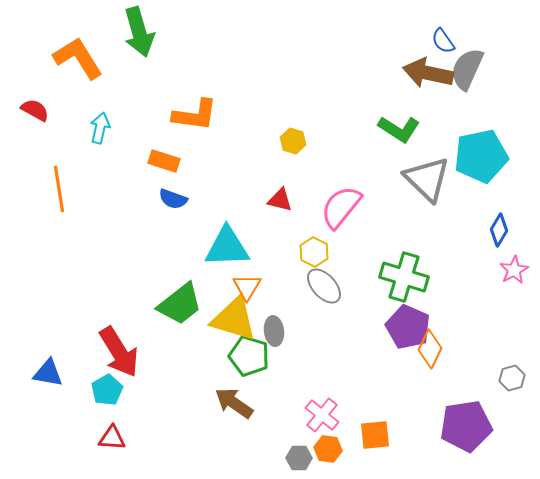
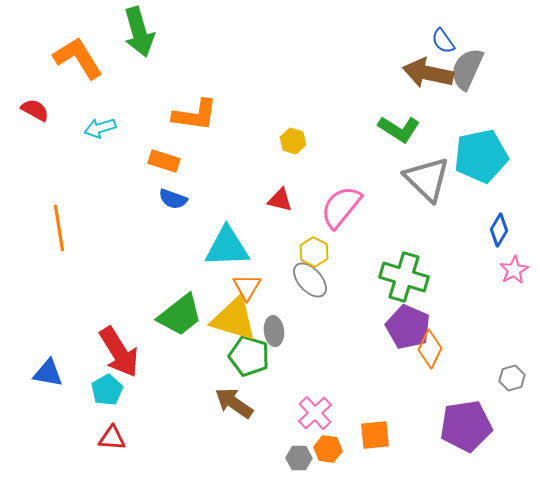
cyan arrow at (100, 128): rotated 120 degrees counterclockwise
orange line at (59, 189): moved 39 px down
gray ellipse at (324, 286): moved 14 px left, 6 px up
green trapezoid at (180, 304): moved 11 px down
pink cross at (322, 415): moved 7 px left, 2 px up; rotated 8 degrees clockwise
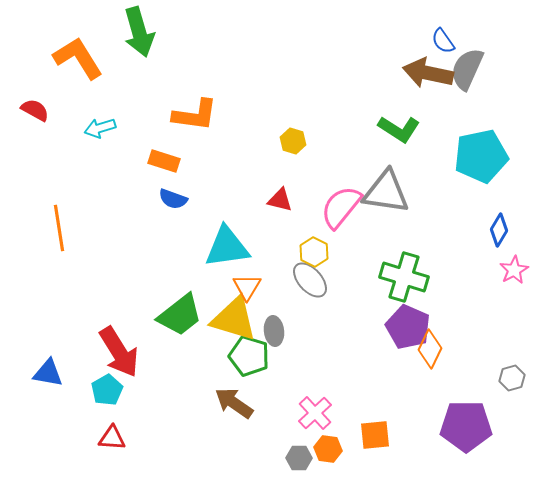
gray triangle at (427, 179): moved 41 px left, 13 px down; rotated 36 degrees counterclockwise
cyan triangle at (227, 247): rotated 6 degrees counterclockwise
purple pentagon at (466, 426): rotated 9 degrees clockwise
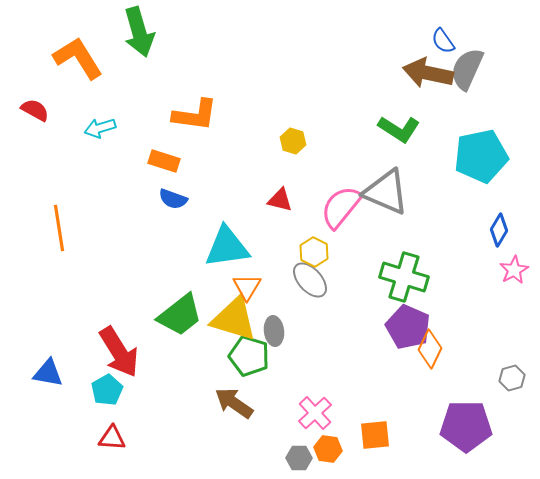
gray triangle at (386, 192): rotated 15 degrees clockwise
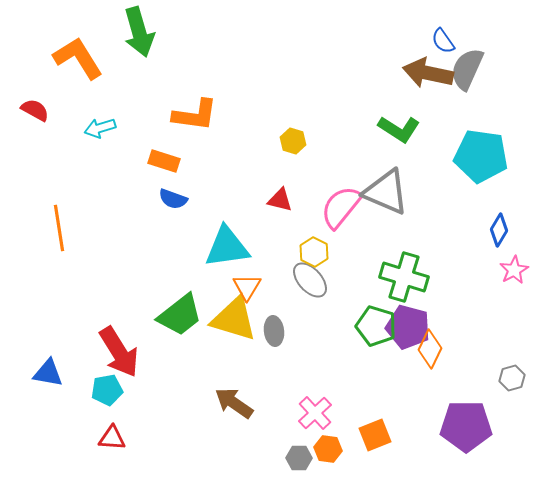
cyan pentagon at (481, 156): rotated 20 degrees clockwise
purple pentagon at (408, 327): rotated 9 degrees counterclockwise
green pentagon at (249, 356): moved 127 px right, 30 px up
cyan pentagon at (107, 390): rotated 20 degrees clockwise
orange square at (375, 435): rotated 16 degrees counterclockwise
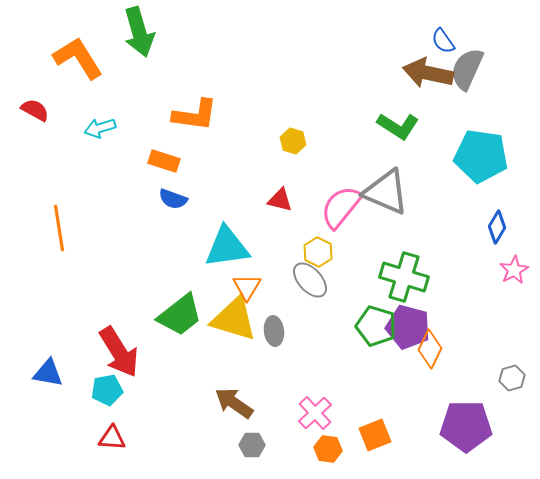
green L-shape at (399, 129): moved 1 px left, 3 px up
blue diamond at (499, 230): moved 2 px left, 3 px up
yellow hexagon at (314, 252): moved 4 px right
gray hexagon at (299, 458): moved 47 px left, 13 px up
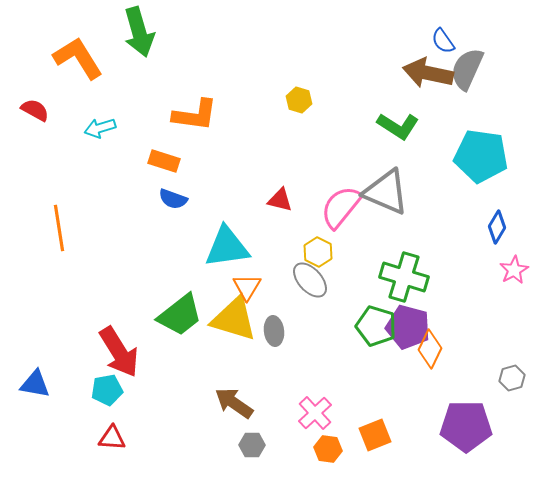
yellow hexagon at (293, 141): moved 6 px right, 41 px up
blue triangle at (48, 373): moved 13 px left, 11 px down
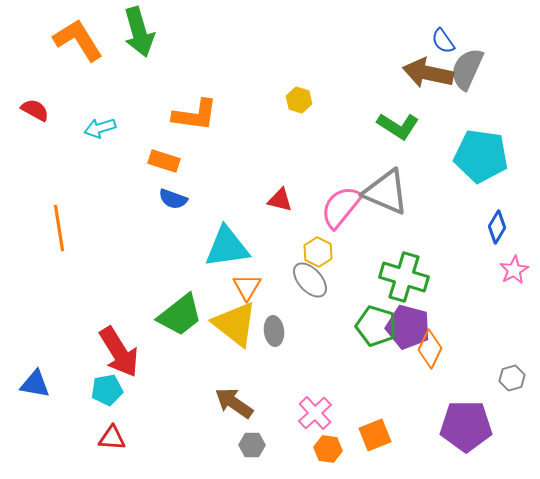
orange L-shape at (78, 58): moved 18 px up
yellow triangle at (234, 319): moved 1 px right, 5 px down; rotated 21 degrees clockwise
